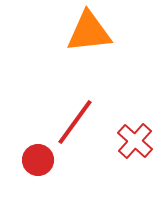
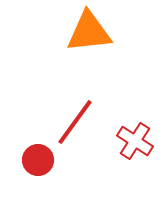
red cross: rotated 9 degrees counterclockwise
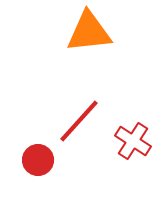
red line: moved 4 px right, 1 px up; rotated 6 degrees clockwise
red cross: moved 2 px left
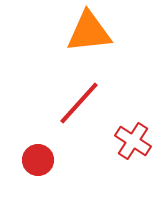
red line: moved 18 px up
